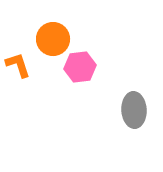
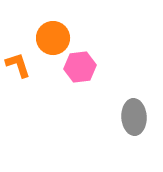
orange circle: moved 1 px up
gray ellipse: moved 7 px down
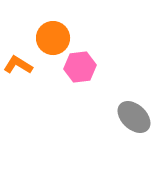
orange L-shape: rotated 40 degrees counterclockwise
gray ellipse: rotated 44 degrees counterclockwise
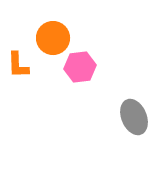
orange L-shape: rotated 124 degrees counterclockwise
gray ellipse: rotated 24 degrees clockwise
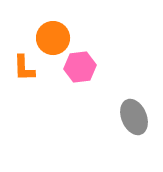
orange L-shape: moved 6 px right, 3 px down
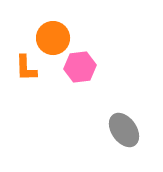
orange L-shape: moved 2 px right
gray ellipse: moved 10 px left, 13 px down; rotated 12 degrees counterclockwise
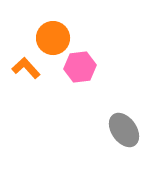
orange L-shape: rotated 140 degrees clockwise
